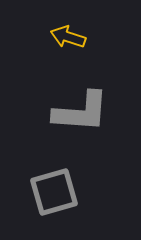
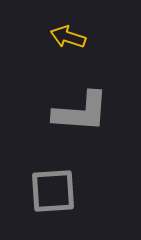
gray square: moved 1 px left, 1 px up; rotated 12 degrees clockwise
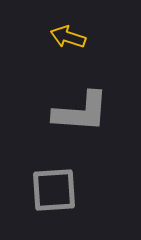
gray square: moved 1 px right, 1 px up
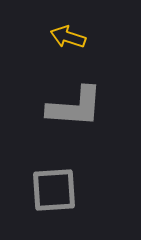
gray L-shape: moved 6 px left, 5 px up
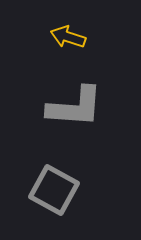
gray square: rotated 33 degrees clockwise
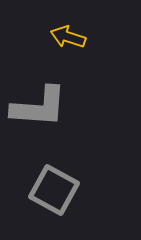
gray L-shape: moved 36 px left
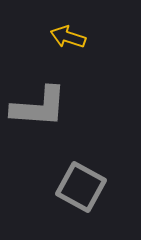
gray square: moved 27 px right, 3 px up
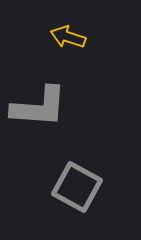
gray square: moved 4 px left
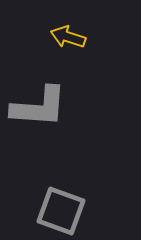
gray square: moved 16 px left, 24 px down; rotated 9 degrees counterclockwise
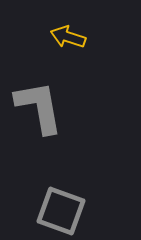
gray L-shape: rotated 104 degrees counterclockwise
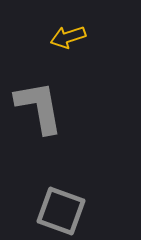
yellow arrow: rotated 36 degrees counterclockwise
